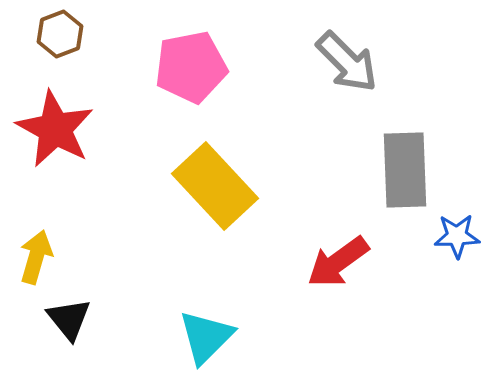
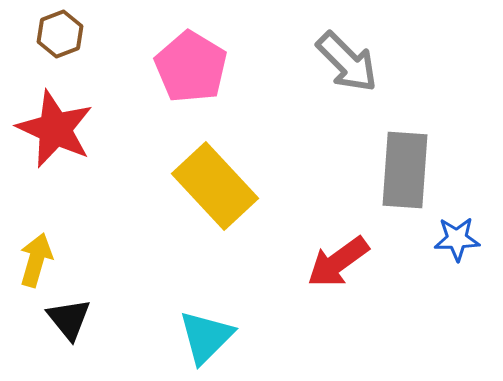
pink pentagon: rotated 30 degrees counterclockwise
red star: rotated 4 degrees counterclockwise
gray rectangle: rotated 6 degrees clockwise
blue star: moved 3 px down
yellow arrow: moved 3 px down
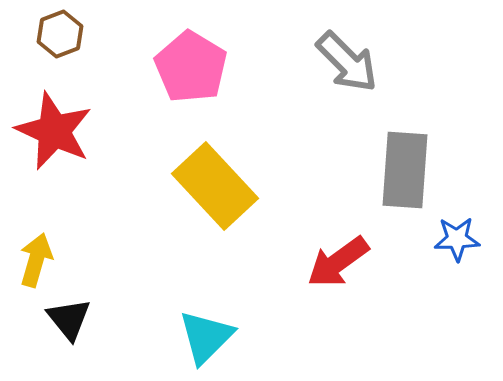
red star: moved 1 px left, 2 px down
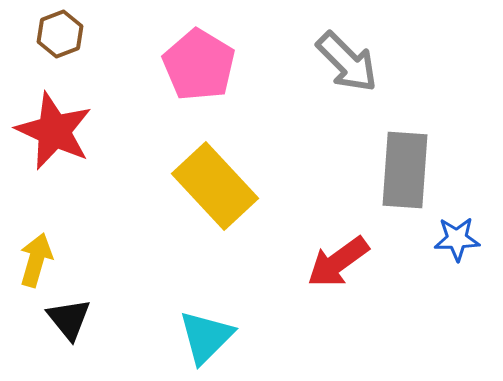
pink pentagon: moved 8 px right, 2 px up
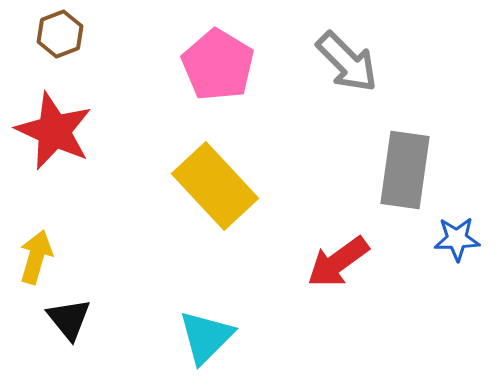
pink pentagon: moved 19 px right
gray rectangle: rotated 4 degrees clockwise
yellow arrow: moved 3 px up
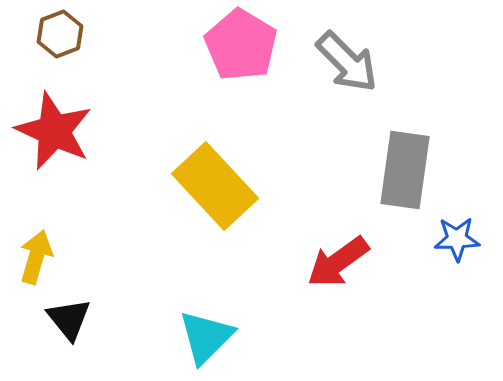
pink pentagon: moved 23 px right, 20 px up
